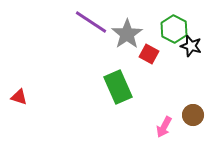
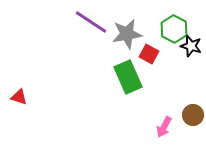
gray star: rotated 24 degrees clockwise
green rectangle: moved 10 px right, 10 px up
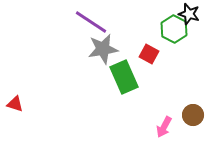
gray star: moved 24 px left, 15 px down
black star: moved 2 px left, 32 px up
green rectangle: moved 4 px left
red triangle: moved 4 px left, 7 px down
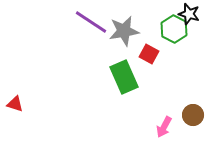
gray star: moved 21 px right, 18 px up
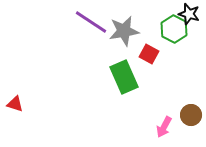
brown circle: moved 2 px left
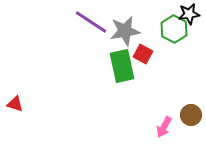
black star: rotated 25 degrees counterclockwise
gray star: moved 1 px right
red square: moved 6 px left
green rectangle: moved 2 px left, 11 px up; rotated 12 degrees clockwise
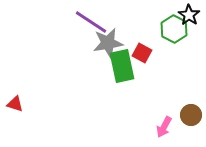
black star: moved 1 px down; rotated 30 degrees counterclockwise
gray star: moved 17 px left, 12 px down
red square: moved 1 px left, 1 px up
